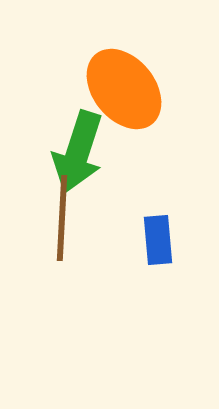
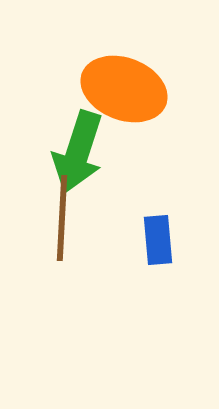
orange ellipse: rotated 30 degrees counterclockwise
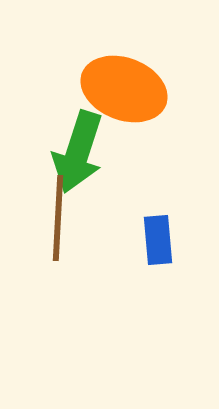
brown line: moved 4 px left
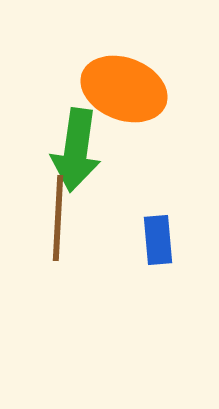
green arrow: moved 2 px left, 2 px up; rotated 10 degrees counterclockwise
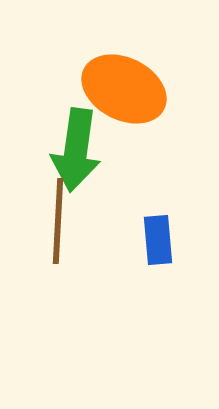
orange ellipse: rotated 6 degrees clockwise
brown line: moved 3 px down
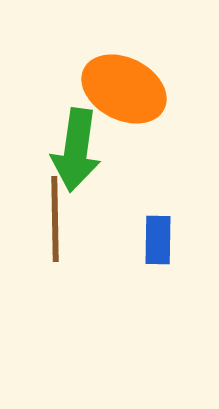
brown line: moved 3 px left, 2 px up; rotated 4 degrees counterclockwise
blue rectangle: rotated 6 degrees clockwise
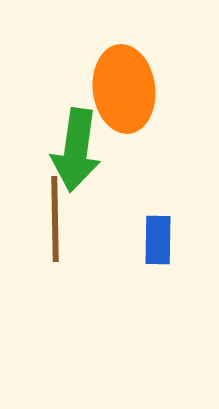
orange ellipse: rotated 56 degrees clockwise
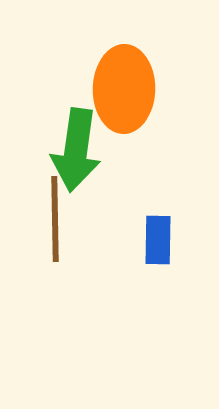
orange ellipse: rotated 8 degrees clockwise
